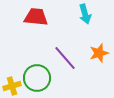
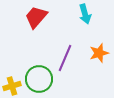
red trapezoid: rotated 55 degrees counterclockwise
purple line: rotated 64 degrees clockwise
green circle: moved 2 px right, 1 px down
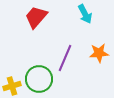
cyan arrow: rotated 12 degrees counterclockwise
orange star: rotated 12 degrees clockwise
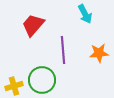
red trapezoid: moved 3 px left, 8 px down
purple line: moved 2 px left, 8 px up; rotated 28 degrees counterclockwise
green circle: moved 3 px right, 1 px down
yellow cross: moved 2 px right
